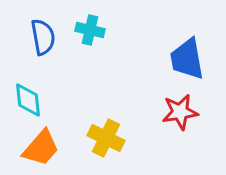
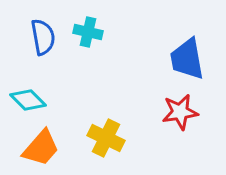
cyan cross: moved 2 px left, 2 px down
cyan diamond: rotated 39 degrees counterclockwise
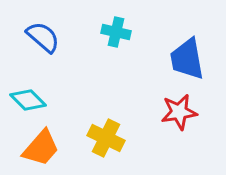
cyan cross: moved 28 px right
blue semicircle: rotated 39 degrees counterclockwise
red star: moved 1 px left
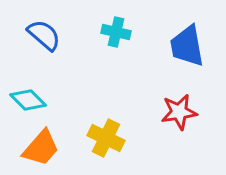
blue semicircle: moved 1 px right, 2 px up
blue trapezoid: moved 13 px up
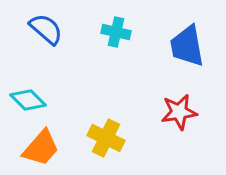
blue semicircle: moved 2 px right, 6 px up
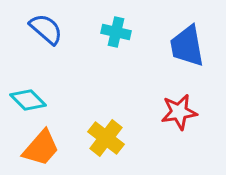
yellow cross: rotated 12 degrees clockwise
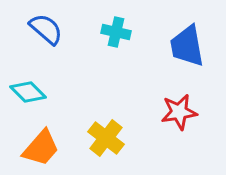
cyan diamond: moved 8 px up
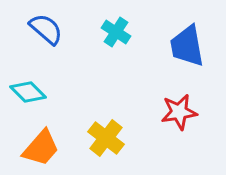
cyan cross: rotated 20 degrees clockwise
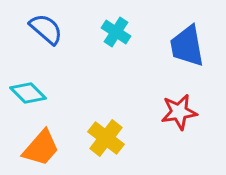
cyan diamond: moved 1 px down
